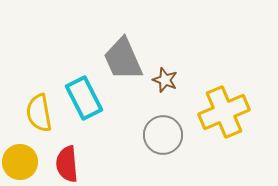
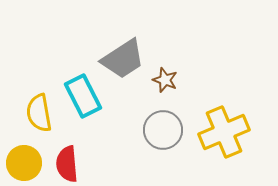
gray trapezoid: rotated 99 degrees counterclockwise
cyan rectangle: moved 1 px left, 2 px up
yellow cross: moved 20 px down
gray circle: moved 5 px up
yellow circle: moved 4 px right, 1 px down
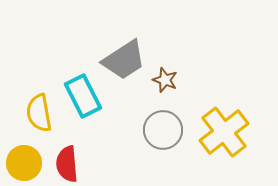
gray trapezoid: moved 1 px right, 1 px down
yellow cross: rotated 15 degrees counterclockwise
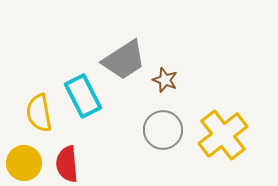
yellow cross: moved 1 px left, 3 px down
